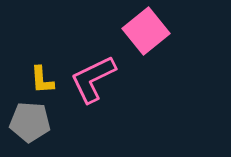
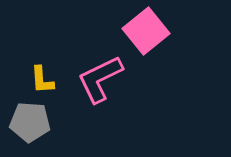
pink L-shape: moved 7 px right
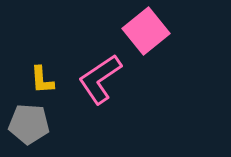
pink L-shape: rotated 8 degrees counterclockwise
gray pentagon: moved 1 px left, 2 px down
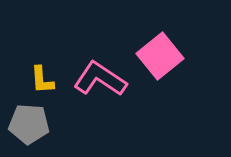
pink square: moved 14 px right, 25 px down
pink L-shape: rotated 68 degrees clockwise
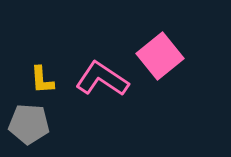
pink L-shape: moved 2 px right
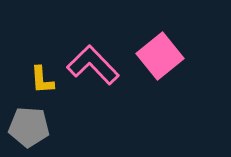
pink L-shape: moved 9 px left, 14 px up; rotated 12 degrees clockwise
gray pentagon: moved 3 px down
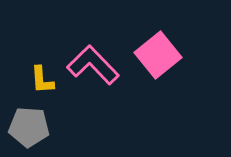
pink square: moved 2 px left, 1 px up
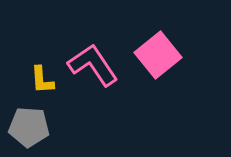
pink L-shape: rotated 10 degrees clockwise
